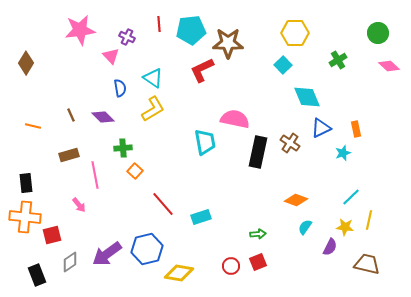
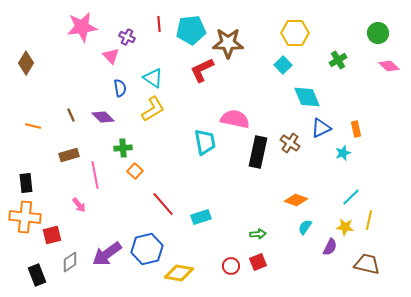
pink star at (80, 30): moved 2 px right, 3 px up
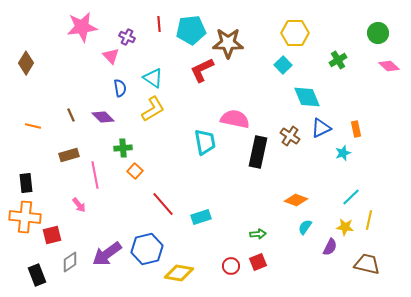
brown cross at (290, 143): moved 7 px up
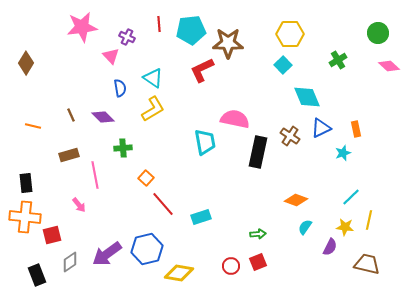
yellow hexagon at (295, 33): moved 5 px left, 1 px down
orange square at (135, 171): moved 11 px right, 7 px down
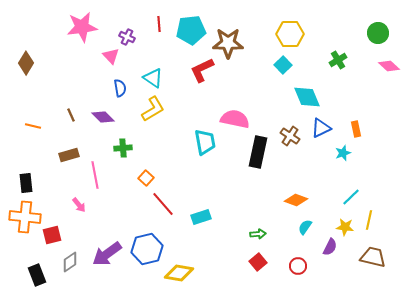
red square at (258, 262): rotated 18 degrees counterclockwise
brown trapezoid at (367, 264): moved 6 px right, 7 px up
red circle at (231, 266): moved 67 px right
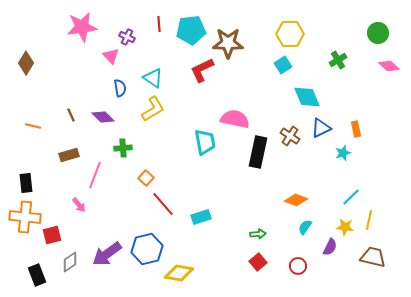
cyan square at (283, 65): rotated 12 degrees clockwise
pink line at (95, 175): rotated 32 degrees clockwise
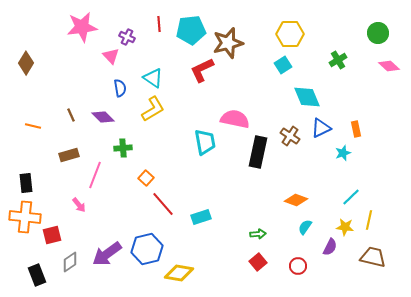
brown star at (228, 43): rotated 16 degrees counterclockwise
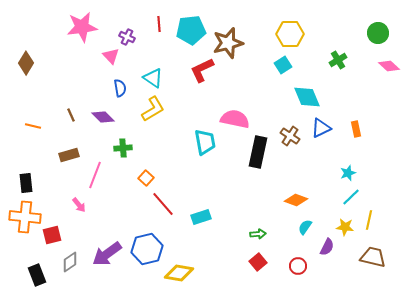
cyan star at (343, 153): moved 5 px right, 20 px down
purple semicircle at (330, 247): moved 3 px left
